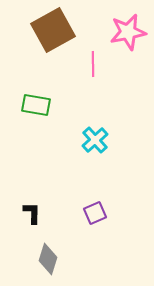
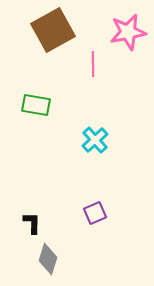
black L-shape: moved 10 px down
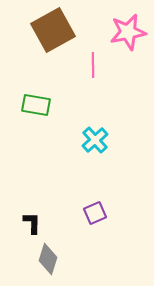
pink line: moved 1 px down
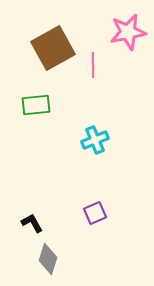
brown square: moved 18 px down
green rectangle: rotated 16 degrees counterclockwise
cyan cross: rotated 20 degrees clockwise
black L-shape: rotated 30 degrees counterclockwise
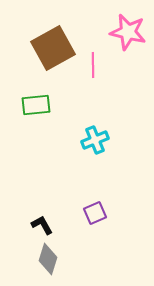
pink star: rotated 24 degrees clockwise
black L-shape: moved 10 px right, 2 px down
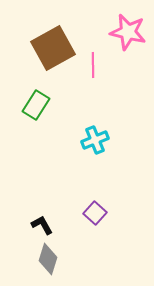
green rectangle: rotated 52 degrees counterclockwise
purple square: rotated 25 degrees counterclockwise
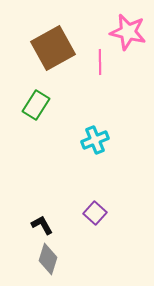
pink line: moved 7 px right, 3 px up
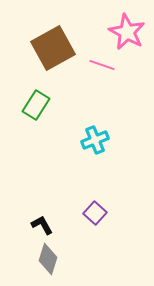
pink star: moved 1 px left; rotated 15 degrees clockwise
pink line: moved 2 px right, 3 px down; rotated 70 degrees counterclockwise
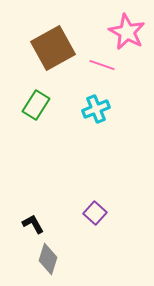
cyan cross: moved 1 px right, 31 px up
black L-shape: moved 9 px left, 1 px up
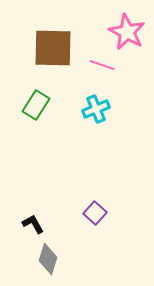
brown square: rotated 30 degrees clockwise
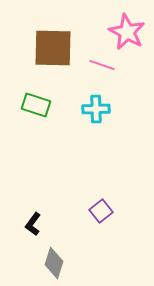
green rectangle: rotated 76 degrees clockwise
cyan cross: rotated 20 degrees clockwise
purple square: moved 6 px right, 2 px up; rotated 10 degrees clockwise
black L-shape: rotated 115 degrees counterclockwise
gray diamond: moved 6 px right, 4 px down
